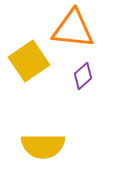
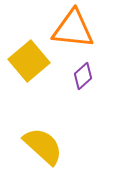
yellow square: rotated 6 degrees counterclockwise
yellow semicircle: rotated 138 degrees counterclockwise
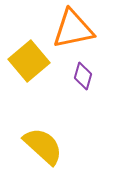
orange triangle: rotated 18 degrees counterclockwise
purple diamond: rotated 32 degrees counterclockwise
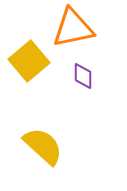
orange triangle: moved 1 px up
purple diamond: rotated 16 degrees counterclockwise
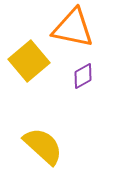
orange triangle: rotated 24 degrees clockwise
purple diamond: rotated 60 degrees clockwise
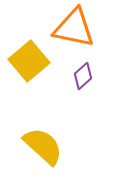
orange triangle: moved 1 px right
purple diamond: rotated 12 degrees counterclockwise
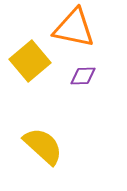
yellow square: moved 1 px right
purple diamond: rotated 40 degrees clockwise
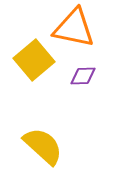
yellow square: moved 4 px right, 1 px up
